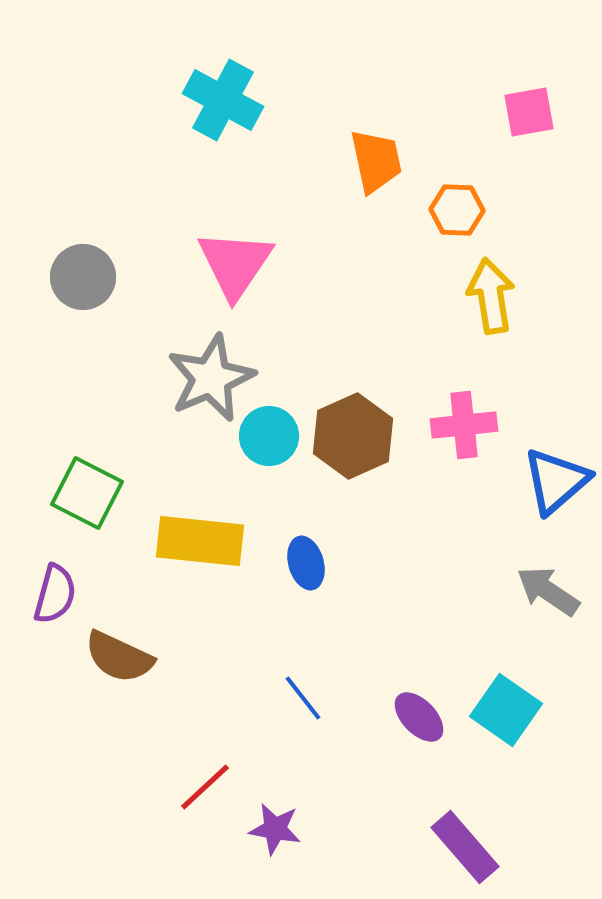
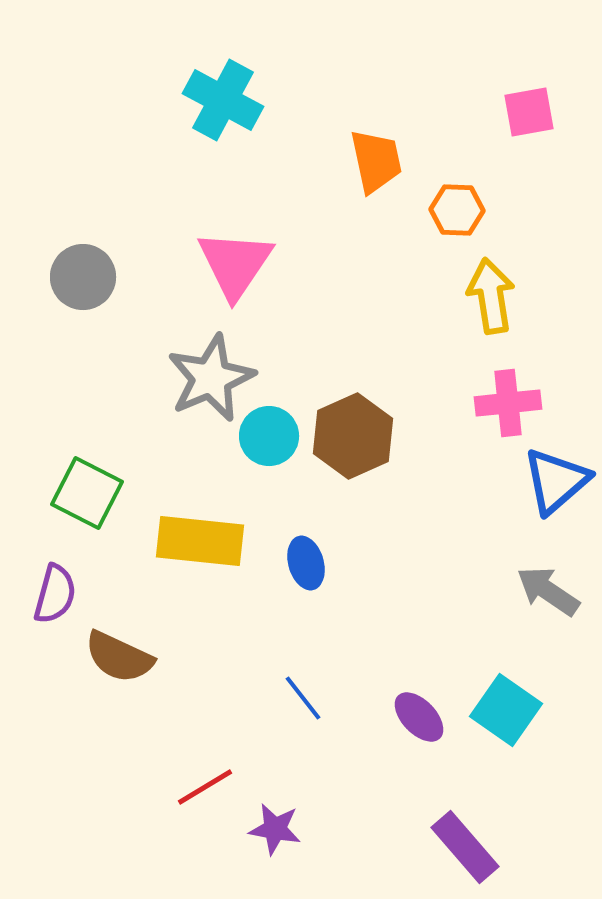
pink cross: moved 44 px right, 22 px up
red line: rotated 12 degrees clockwise
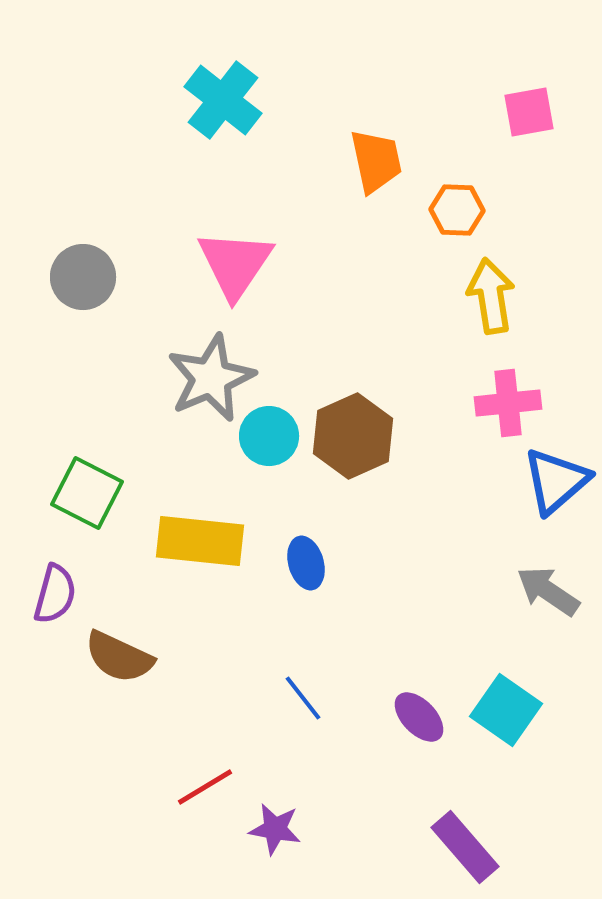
cyan cross: rotated 10 degrees clockwise
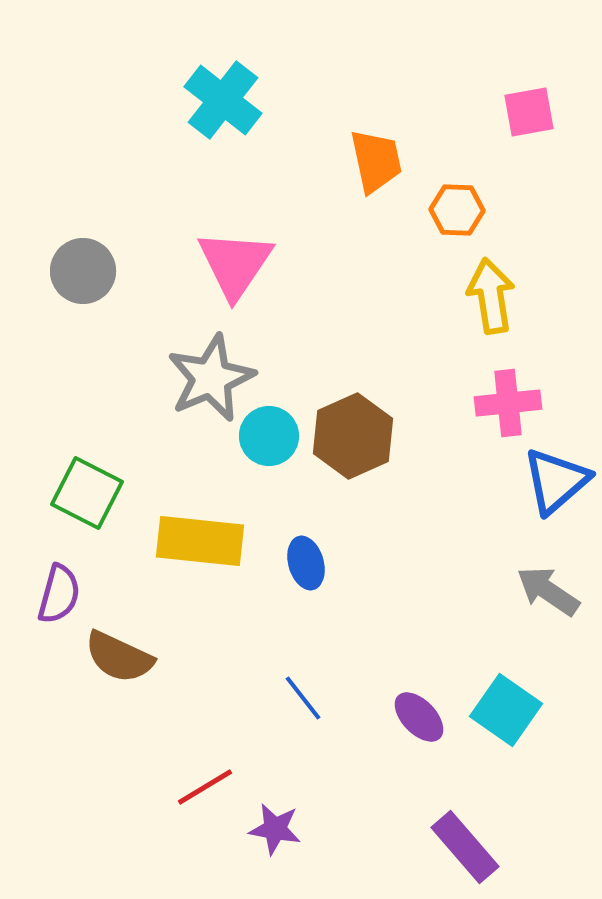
gray circle: moved 6 px up
purple semicircle: moved 4 px right
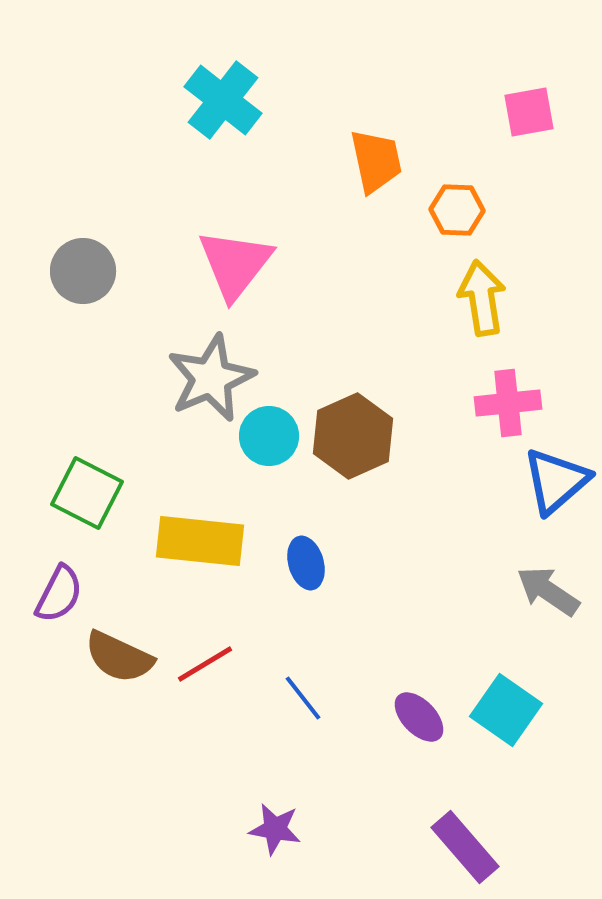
pink triangle: rotated 4 degrees clockwise
yellow arrow: moved 9 px left, 2 px down
purple semicircle: rotated 12 degrees clockwise
red line: moved 123 px up
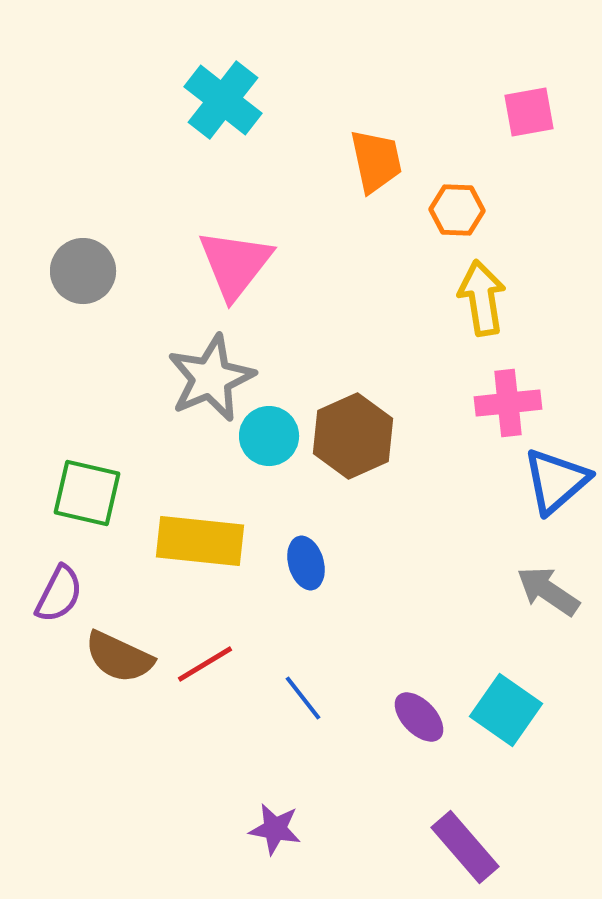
green square: rotated 14 degrees counterclockwise
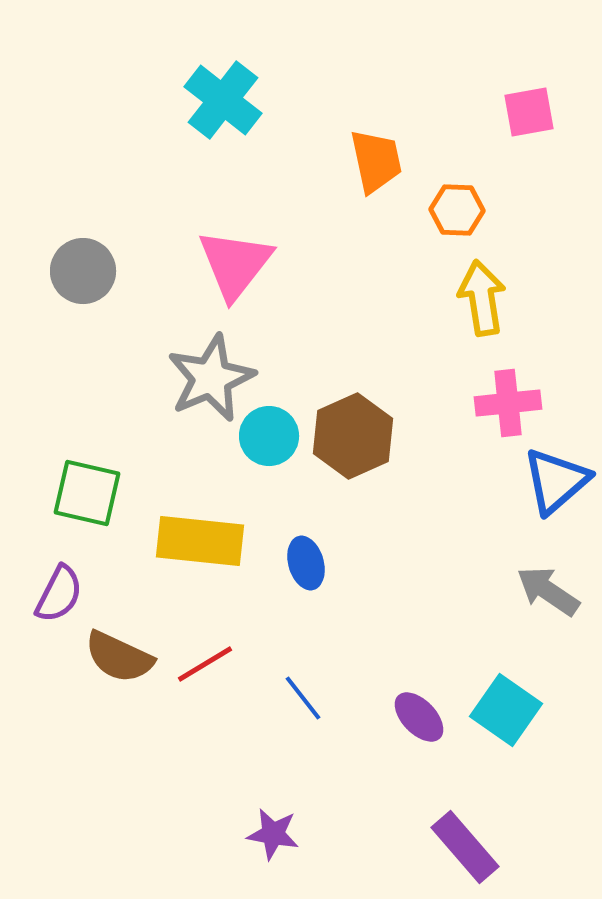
purple star: moved 2 px left, 5 px down
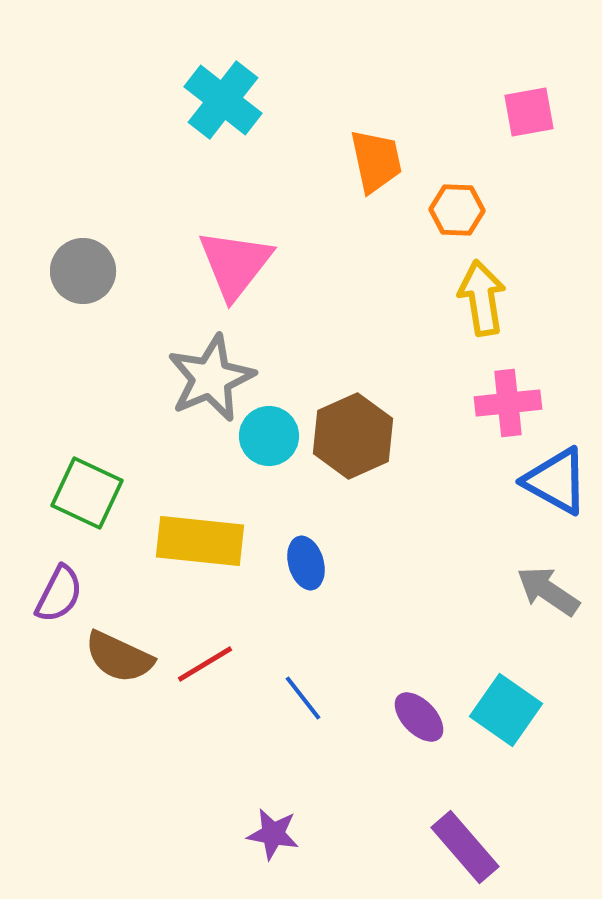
blue triangle: rotated 50 degrees counterclockwise
green square: rotated 12 degrees clockwise
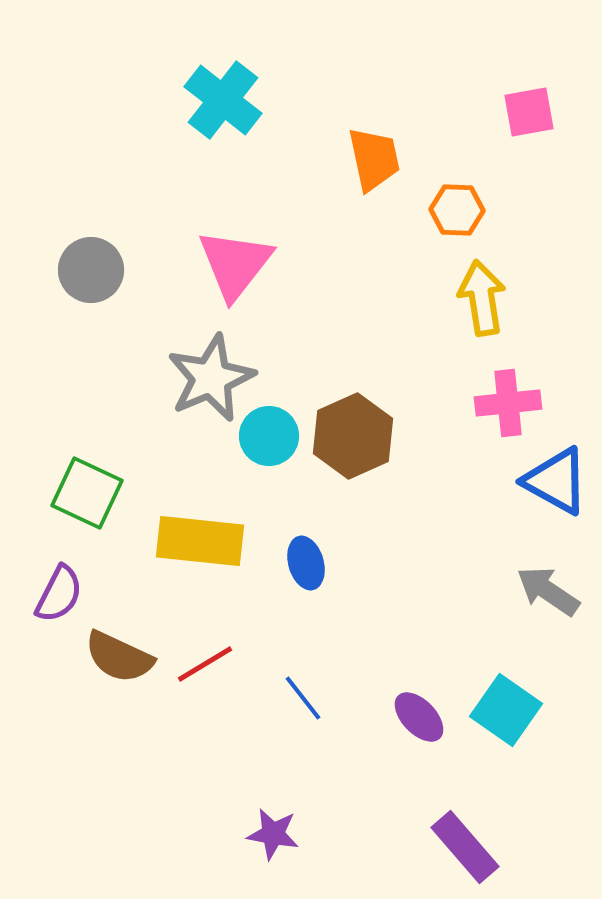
orange trapezoid: moved 2 px left, 2 px up
gray circle: moved 8 px right, 1 px up
